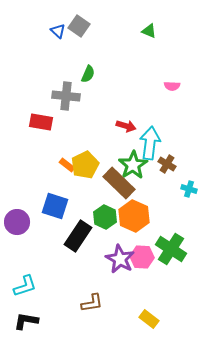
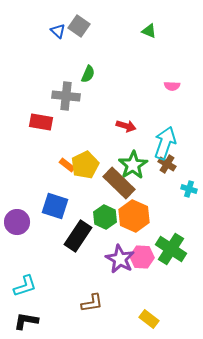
cyan arrow: moved 15 px right; rotated 12 degrees clockwise
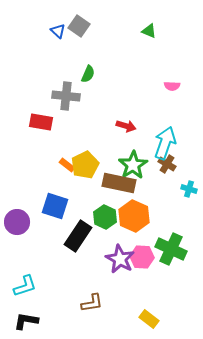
brown rectangle: rotated 32 degrees counterclockwise
green cross: rotated 8 degrees counterclockwise
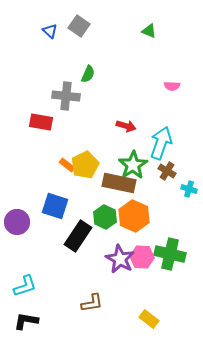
blue triangle: moved 8 px left
cyan arrow: moved 4 px left
brown cross: moved 7 px down
green cross: moved 1 px left, 5 px down; rotated 12 degrees counterclockwise
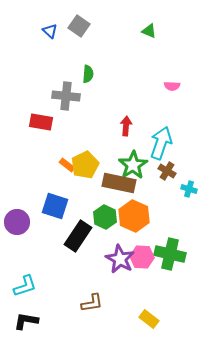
green semicircle: rotated 18 degrees counterclockwise
red arrow: rotated 102 degrees counterclockwise
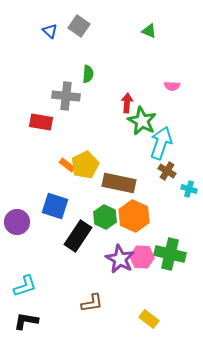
red arrow: moved 1 px right, 23 px up
green star: moved 9 px right, 44 px up; rotated 12 degrees counterclockwise
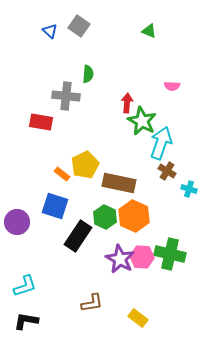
orange rectangle: moved 5 px left, 9 px down
yellow rectangle: moved 11 px left, 1 px up
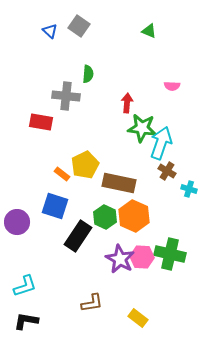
green star: moved 7 px down; rotated 20 degrees counterclockwise
